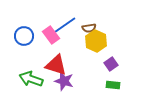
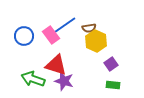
green arrow: moved 2 px right
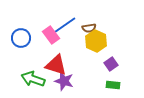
blue circle: moved 3 px left, 2 px down
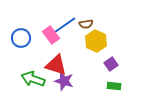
brown semicircle: moved 3 px left, 4 px up
green rectangle: moved 1 px right, 1 px down
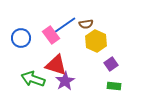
purple star: moved 1 px right; rotated 24 degrees clockwise
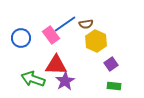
blue line: moved 1 px up
red triangle: rotated 15 degrees counterclockwise
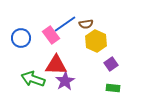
green rectangle: moved 1 px left, 2 px down
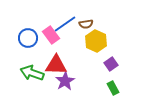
blue circle: moved 7 px right
green arrow: moved 1 px left, 6 px up
green rectangle: rotated 56 degrees clockwise
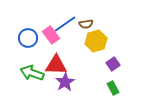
yellow hexagon: rotated 20 degrees clockwise
purple square: moved 2 px right
purple star: moved 1 px down
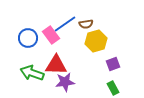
purple square: rotated 16 degrees clockwise
purple star: rotated 24 degrees clockwise
